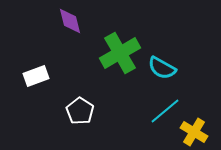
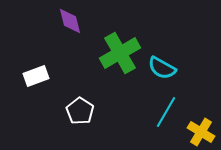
cyan line: moved 1 px right, 1 px down; rotated 20 degrees counterclockwise
yellow cross: moved 7 px right
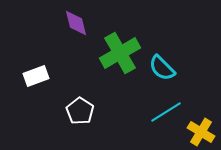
purple diamond: moved 6 px right, 2 px down
cyan semicircle: rotated 16 degrees clockwise
cyan line: rotated 28 degrees clockwise
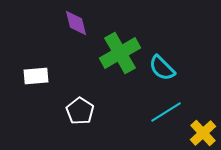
white rectangle: rotated 15 degrees clockwise
yellow cross: moved 2 px right, 1 px down; rotated 16 degrees clockwise
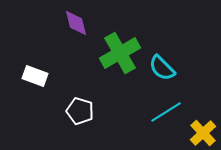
white rectangle: moved 1 px left; rotated 25 degrees clockwise
white pentagon: rotated 16 degrees counterclockwise
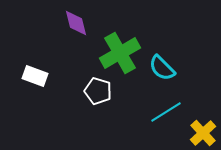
white pentagon: moved 18 px right, 20 px up
